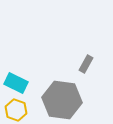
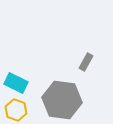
gray rectangle: moved 2 px up
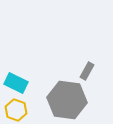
gray rectangle: moved 1 px right, 9 px down
gray hexagon: moved 5 px right
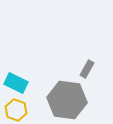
gray rectangle: moved 2 px up
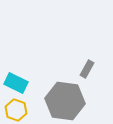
gray hexagon: moved 2 px left, 1 px down
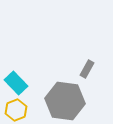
cyan rectangle: rotated 20 degrees clockwise
yellow hexagon: rotated 20 degrees clockwise
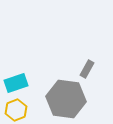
cyan rectangle: rotated 65 degrees counterclockwise
gray hexagon: moved 1 px right, 2 px up
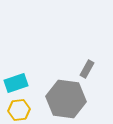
yellow hexagon: moved 3 px right; rotated 15 degrees clockwise
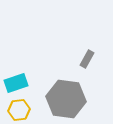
gray rectangle: moved 10 px up
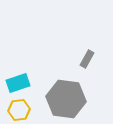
cyan rectangle: moved 2 px right
